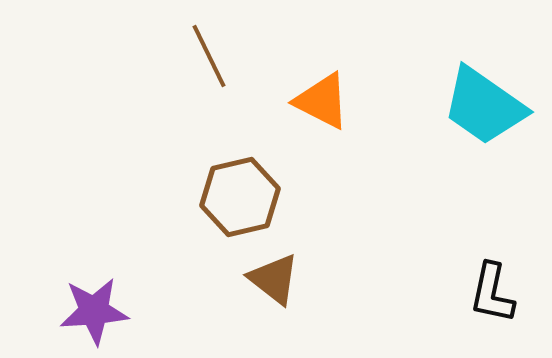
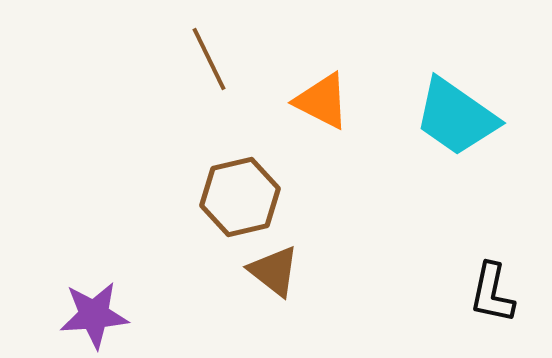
brown line: moved 3 px down
cyan trapezoid: moved 28 px left, 11 px down
brown triangle: moved 8 px up
purple star: moved 4 px down
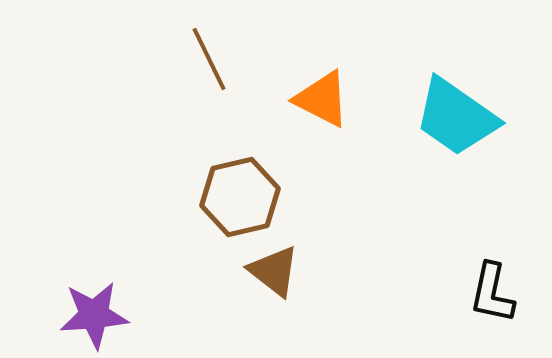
orange triangle: moved 2 px up
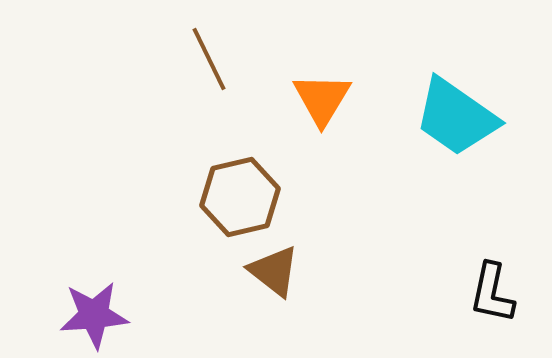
orange triangle: rotated 34 degrees clockwise
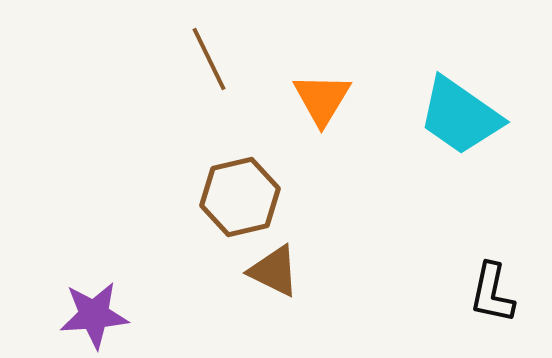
cyan trapezoid: moved 4 px right, 1 px up
brown triangle: rotated 12 degrees counterclockwise
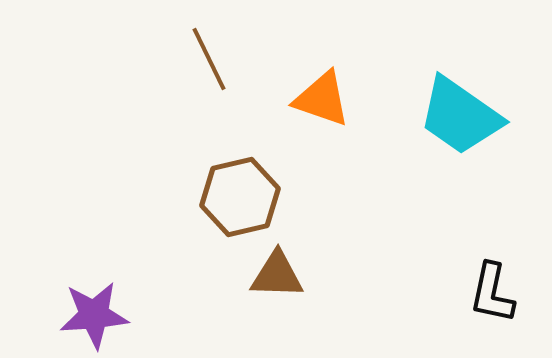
orange triangle: rotated 42 degrees counterclockwise
brown triangle: moved 3 px right, 4 px down; rotated 24 degrees counterclockwise
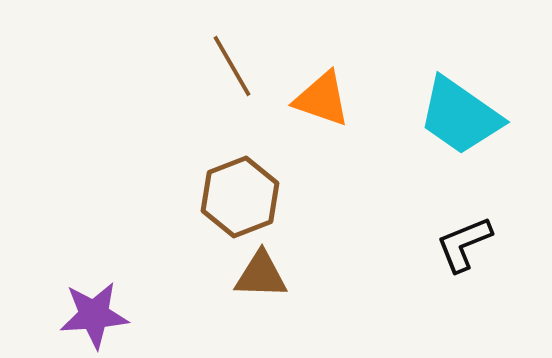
brown line: moved 23 px right, 7 px down; rotated 4 degrees counterclockwise
brown hexagon: rotated 8 degrees counterclockwise
brown triangle: moved 16 px left
black L-shape: moved 28 px left, 49 px up; rotated 56 degrees clockwise
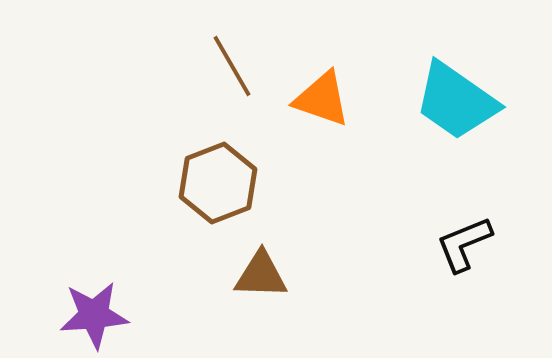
cyan trapezoid: moved 4 px left, 15 px up
brown hexagon: moved 22 px left, 14 px up
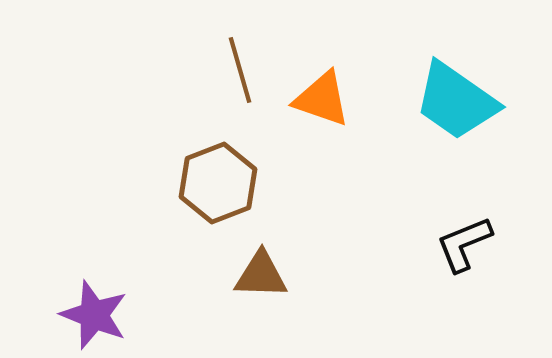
brown line: moved 8 px right, 4 px down; rotated 14 degrees clockwise
purple star: rotated 26 degrees clockwise
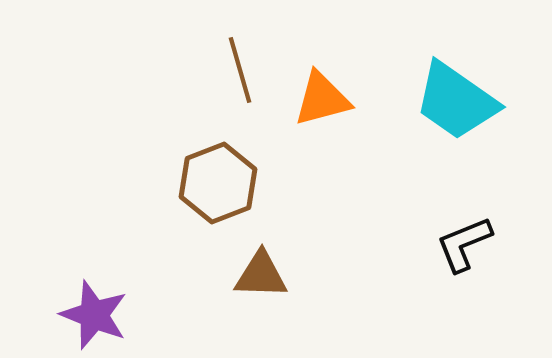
orange triangle: rotated 34 degrees counterclockwise
